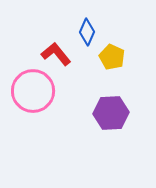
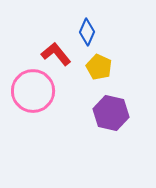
yellow pentagon: moved 13 px left, 10 px down
purple hexagon: rotated 16 degrees clockwise
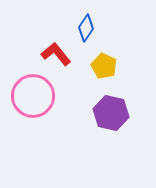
blue diamond: moved 1 px left, 4 px up; rotated 12 degrees clockwise
yellow pentagon: moved 5 px right, 1 px up
pink circle: moved 5 px down
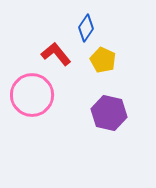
yellow pentagon: moved 1 px left, 6 px up
pink circle: moved 1 px left, 1 px up
purple hexagon: moved 2 px left
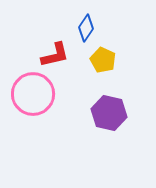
red L-shape: moved 1 px left, 1 px down; rotated 116 degrees clockwise
pink circle: moved 1 px right, 1 px up
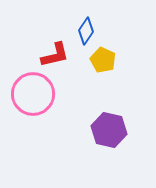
blue diamond: moved 3 px down
purple hexagon: moved 17 px down
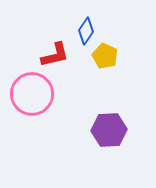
yellow pentagon: moved 2 px right, 4 px up
pink circle: moved 1 px left
purple hexagon: rotated 16 degrees counterclockwise
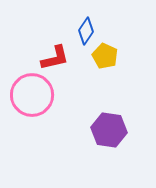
red L-shape: moved 3 px down
pink circle: moved 1 px down
purple hexagon: rotated 12 degrees clockwise
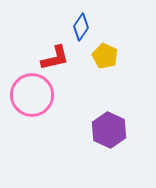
blue diamond: moved 5 px left, 4 px up
purple hexagon: rotated 16 degrees clockwise
